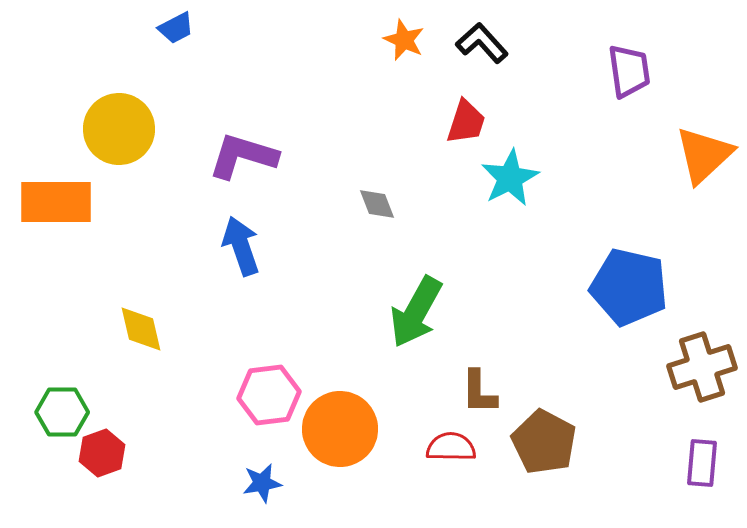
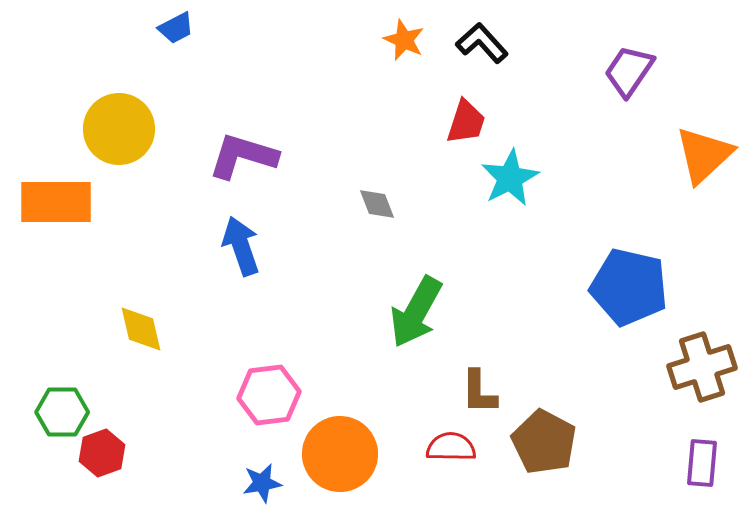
purple trapezoid: rotated 138 degrees counterclockwise
orange circle: moved 25 px down
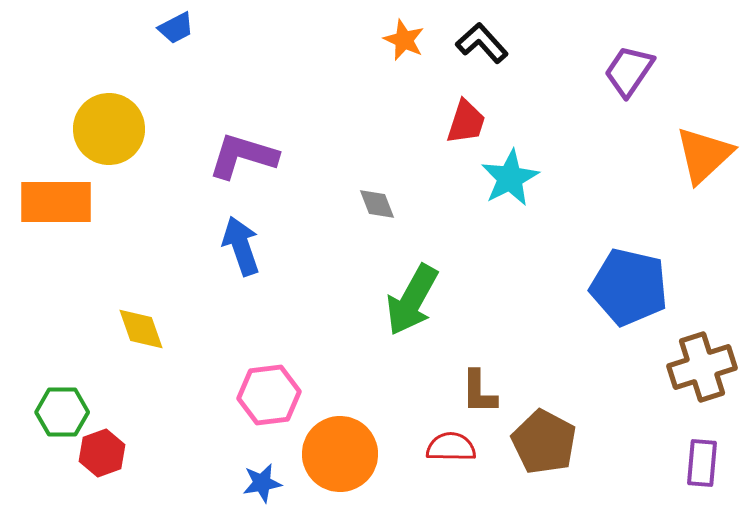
yellow circle: moved 10 px left
green arrow: moved 4 px left, 12 px up
yellow diamond: rotated 6 degrees counterclockwise
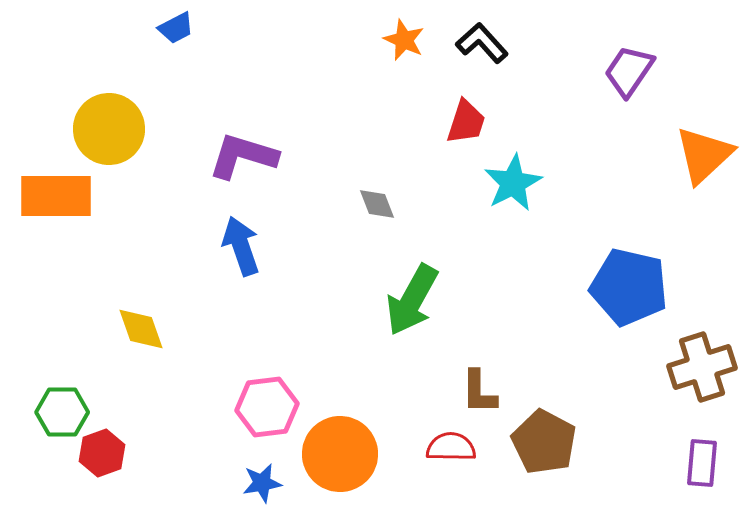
cyan star: moved 3 px right, 5 px down
orange rectangle: moved 6 px up
pink hexagon: moved 2 px left, 12 px down
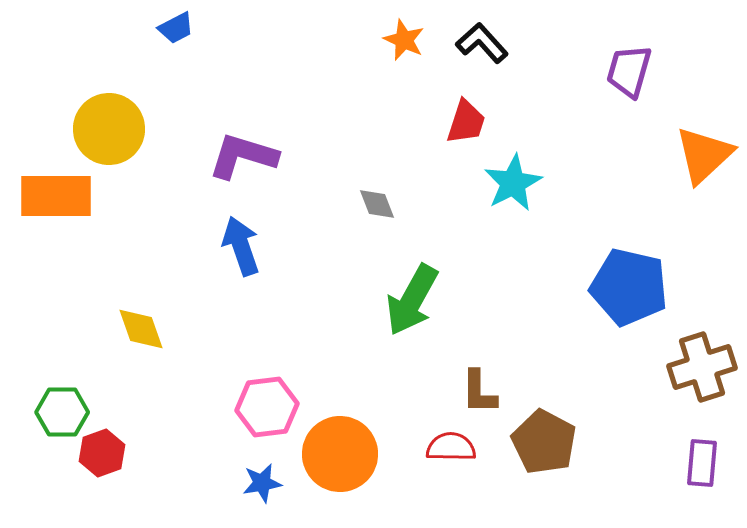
purple trapezoid: rotated 18 degrees counterclockwise
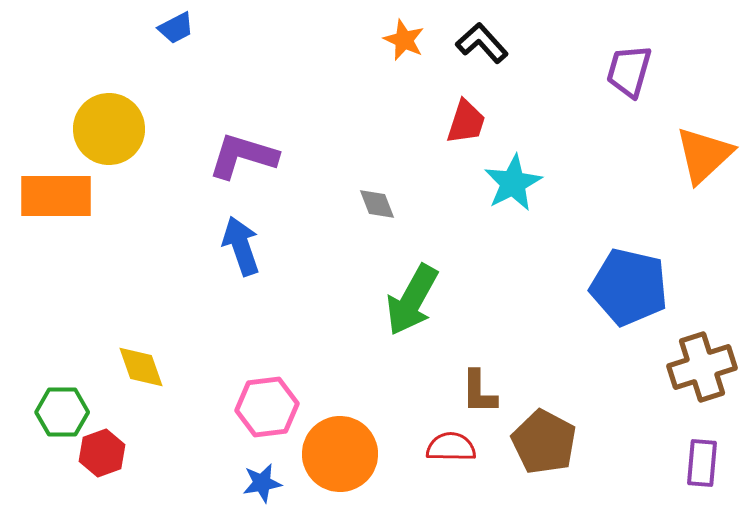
yellow diamond: moved 38 px down
